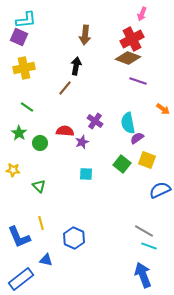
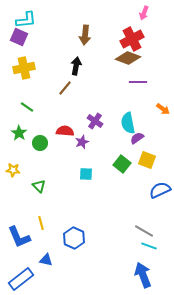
pink arrow: moved 2 px right, 1 px up
purple line: moved 1 px down; rotated 18 degrees counterclockwise
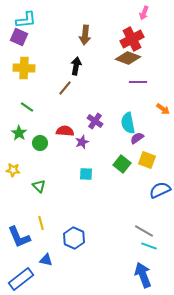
yellow cross: rotated 15 degrees clockwise
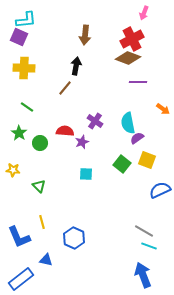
yellow line: moved 1 px right, 1 px up
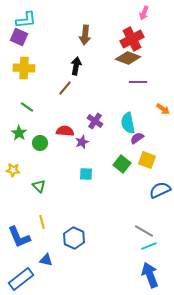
cyan line: rotated 42 degrees counterclockwise
blue arrow: moved 7 px right
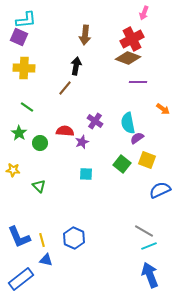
yellow line: moved 18 px down
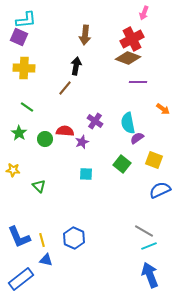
green circle: moved 5 px right, 4 px up
yellow square: moved 7 px right
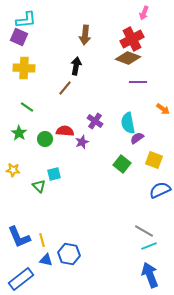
cyan square: moved 32 px left; rotated 16 degrees counterclockwise
blue hexagon: moved 5 px left, 16 px down; rotated 15 degrees counterclockwise
